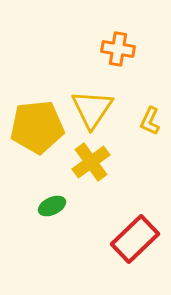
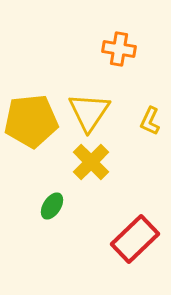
orange cross: moved 1 px right
yellow triangle: moved 3 px left, 3 px down
yellow pentagon: moved 6 px left, 6 px up
yellow cross: rotated 9 degrees counterclockwise
green ellipse: rotated 32 degrees counterclockwise
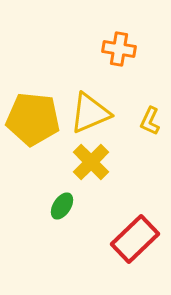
yellow triangle: moved 1 px right, 1 px down; rotated 33 degrees clockwise
yellow pentagon: moved 2 px right, 2 px up; rotated 12 degrees clockwise
green ellipse: moved 10 px right
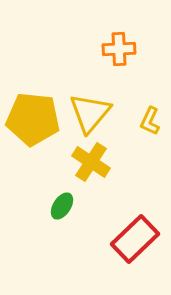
orange cross: rotated 12 degrees counterclockwise
yellow triangle: rotated 27 degrees counterclockwise
yellow cross: rotated 12 degrees counterclockwise
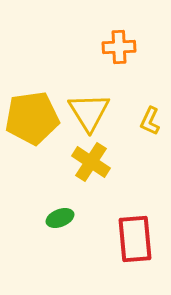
orange cross: moved 2 px up
yellow triangle: moved 1 px left, 1 px up; rotated 12 degrees counterclockwise
yellow pentagon: moved 1 px left, 1 px up; rotated 14 degrees counterclockwise
green ellipse: moved 2 px left, 12 px down; rotated 36 degrees clockwise
red rectangle: rotated 51 degrees counterclockwise
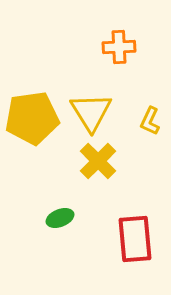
yellow triangle: moved 2 px right
yellow cross: moved 7 px right, 1 px up; rotated 12 degrees clockwise
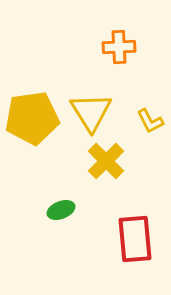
yellow L-shape: rotated 52 degrees counterclockwise
yellow cross: moved 8 px right
green ellipse: moved 1 px right, 8 px up
